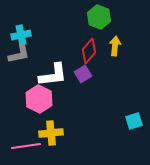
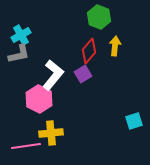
cyan cross: rotated 18 degrees counterclockwise
white L-shape: rotated 44 degrees counterclockwise
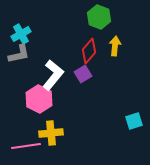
cyan cross: moved 1 px up
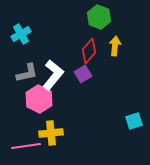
gray L-shape: moved 8 px right, 19 px down
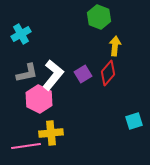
red diamond: moved 19 px right, 22 px down
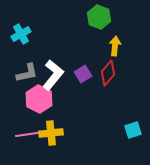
cyan square: moved 1 px left, 9 px down
pink line: moved 4 px right, 12 px up
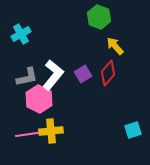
yellow arrow: rotated 48 degrees counterclockwise
gray L-shape: moved 4 px down
yellow cross: moved 2 px up
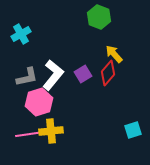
yellow arrow: moved 1 px left, 8 px down
pink hexagon: moved 3 px down; rotated 16 degrees clockwise
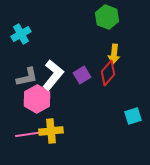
green hexagon: moved 8 px right
yellow arrow: rotated 132 degrees counterclockwise
purple square: moved 1 px left, 1 px down
pink hexagon: moved 2 px left, 3 px up; rotated 12 degrees counterclockwise
cyan square: moved 14 px up
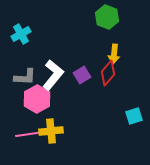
gray L-shape: moved 2 px left; rotated 15 degrees clockwise
cyan square: moved 1 px right
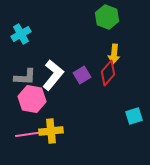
pink hexagon: moved 5 px left; rotated 20 degrees counterclockwise
